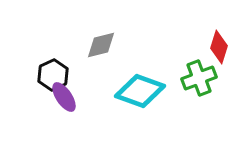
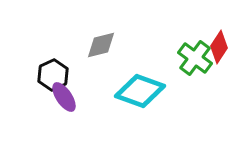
red diamond: rotated 16 degrees clockwise
green cross: moved 4 px left, 20 px up; rotated 32 degrees counterclockwise
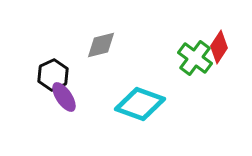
cyan diamond: moved 13 px down
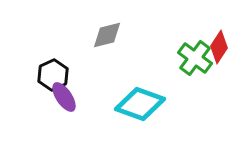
gray diamond: moved 6 px right, 10 px up
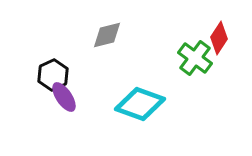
red diamond: moved 9 px up
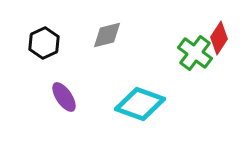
green cross: moved 5 px up
black hexagon: moved 9 px left, 32 px up
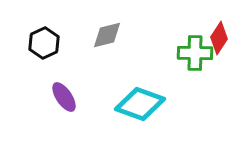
green cross: rotated 36 degrees counterclockwise
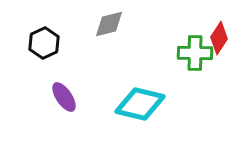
gray diamond: moved 2 px right, 11 px up
cyan diamond: rotated 6 degrees counterclockwise
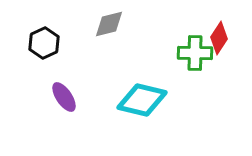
cyan diamond: moved 2 px right, 4 px up
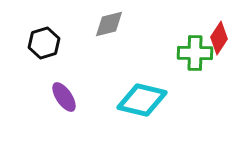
black hexagon: rotated 8 degrees clockwise
